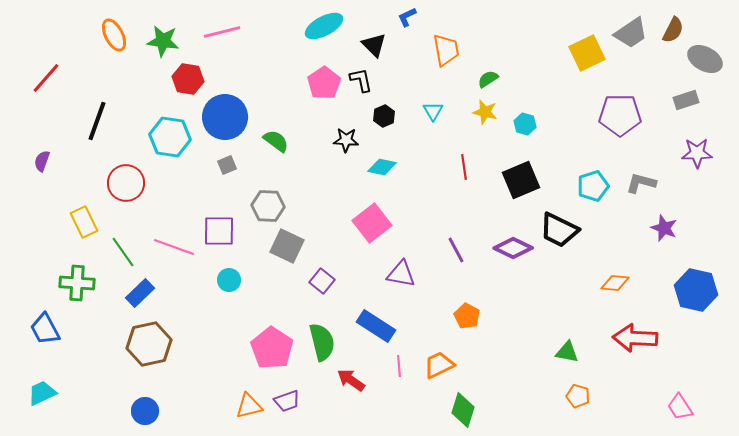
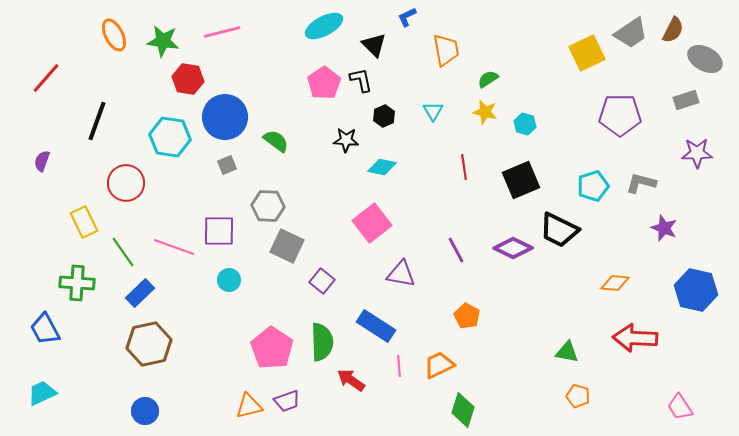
green semicircle at (322, 342): rotated 12 degrees clockwise
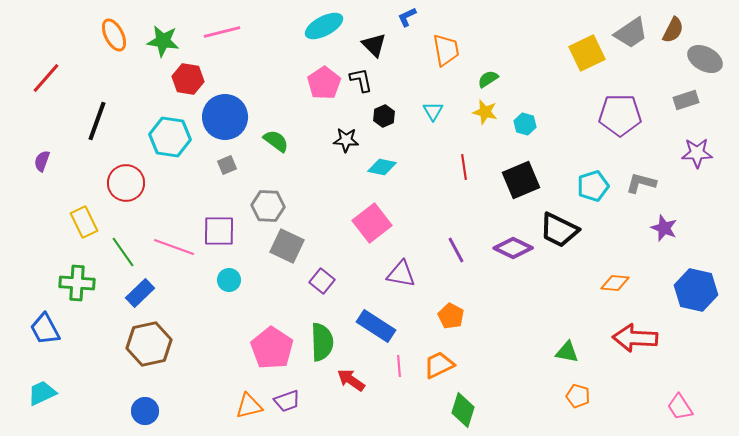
orange pentagon at (467, 316): moved 16 px left
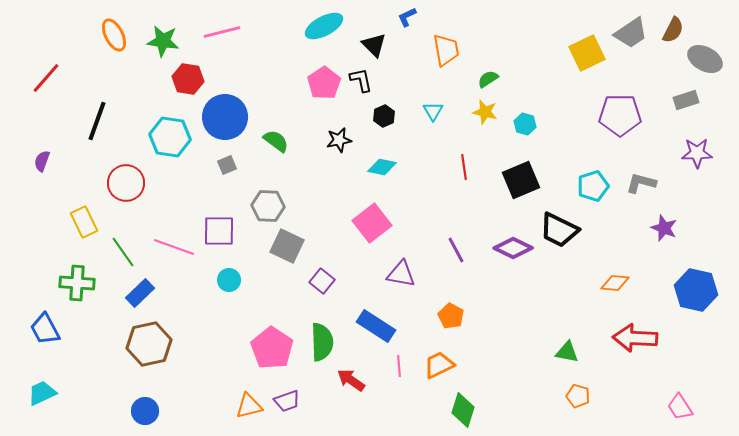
black star at (346, 140): moved 7 px left; rotated 15 degrees counterclockwise
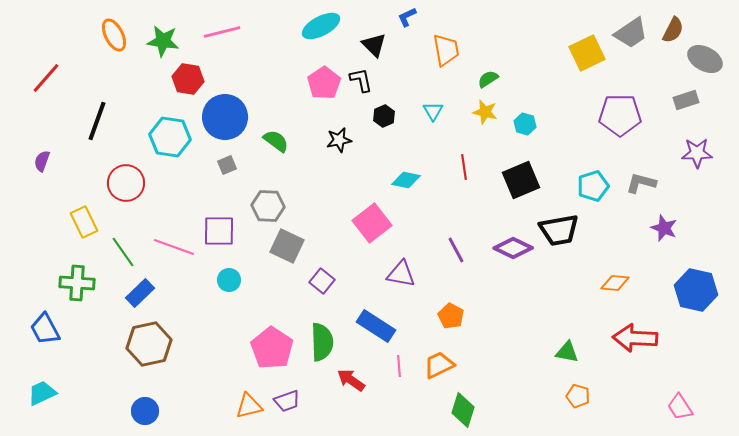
cyan ellipse at (324, 26): moved 3 px left
cyan diamond at (382, 167): moved 24 px right, 13 px down
black trapezoid at (559, 230): rotated 36 degrees counterclockwise
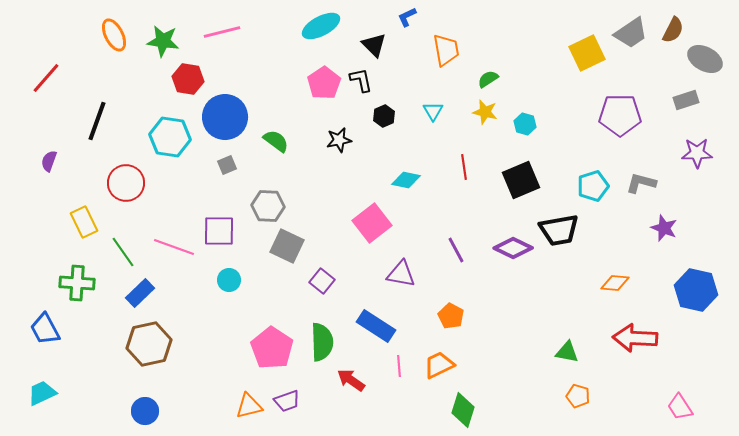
purple semicircle at (42, 161): moved 7 px right
